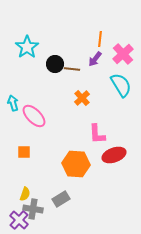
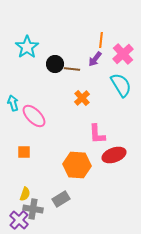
orange line: moved 1 px right, 1 px down
orange hexagon: moved 1 px right, 1 px down
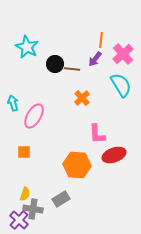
cyan star: rotated 10 degrees counterclockwise
pink ellipse: rotated 75 degrees clockwise
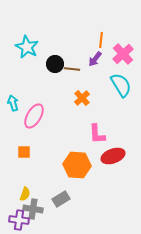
red ellipse: moved 1 px left, 1 px down
purple cross: rotated 36 degrees counterclockwise
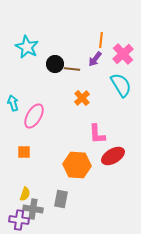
red ellipse: rotated 10 degrees counterclockwise
gray rectangle: rotated 48 degrees counterclockwise
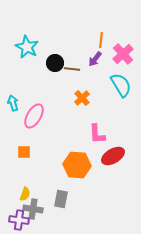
black circle: moved 1 px up
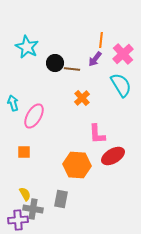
yellow semicircle: rotated 48 degrees counterclockwise
purple cross: moved 1 px left; rotated 12 degrees counterclockwise
